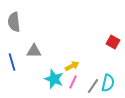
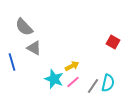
gray semicircle: moved 10 px right, 5 px down; rotated 36 degrees counterclockwise
gray triangle: moved 3 px up; rotated 28 degrees clockwise
pink line: rotated 24 degrees clockwise
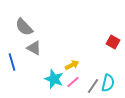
yellow arrow: moved 1 px up
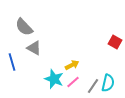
red square: moved 2 px right
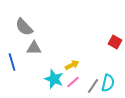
gray triangle: rotated 28 degrees counterclockwise
